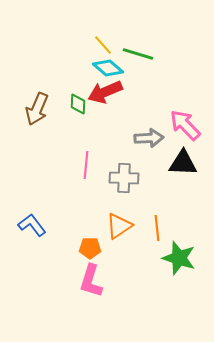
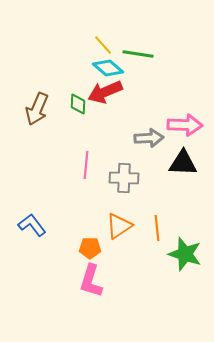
green line: rotated 8 degrees counterclockwise
pink arrow: rotated 136 degrees clockwise
green star: moved 6 px right, 4 px up
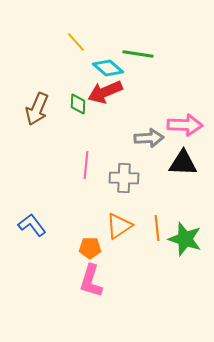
yellow line: moved 27 px left, 3 px up
green star: moved 15 px up
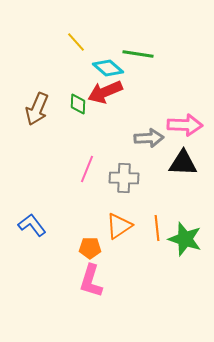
pink line: moved 1 px right, 4 px down; rotated 16 degrees clockwise
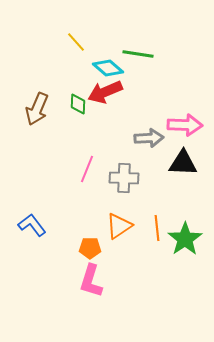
green star: rotated 20 degrees clockwise
